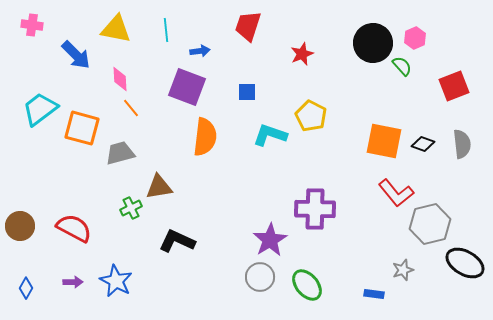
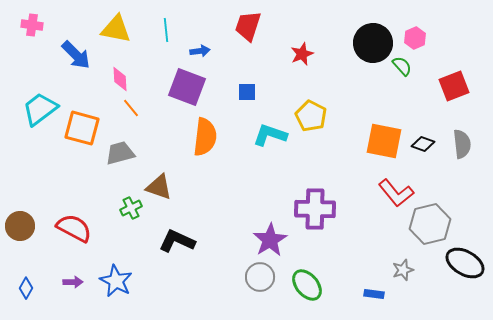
brown triangle at (159, 187): rotated 28 degrees clockwise
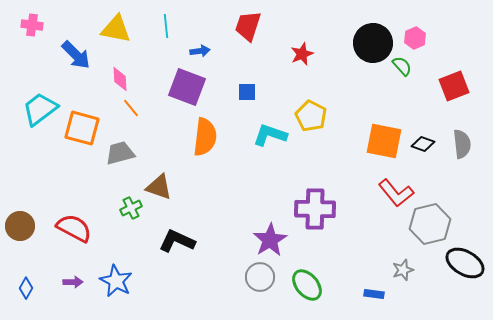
cyan line at (166, 30): moved 4 px up
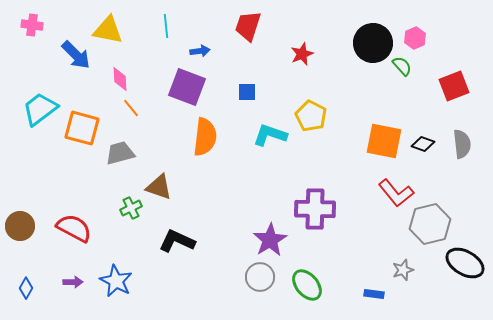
yellow triangle at (116, 29): moved 8 px left, 1 px down
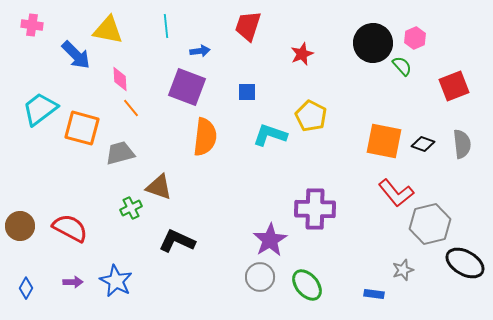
red semicircle at (74, 228): moved 4 px left
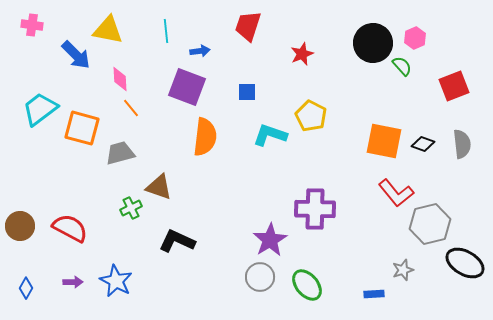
cyan line at (166, 26): moved 5 px down
blue rectangle at (374, 294): rotated 12 degrees counterclockwise
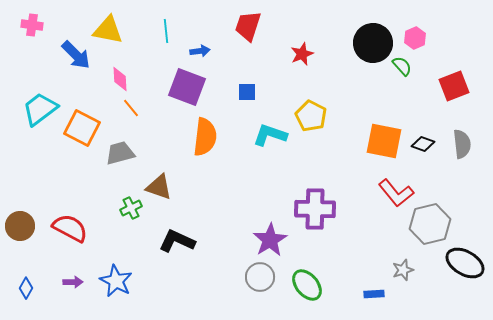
orange square at (82, 128): rotated 12 degrees clockwise
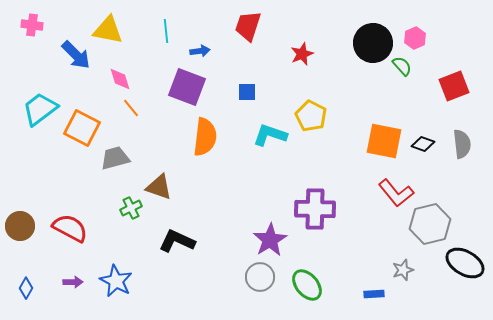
pink diamond at (120, 79): rotated 15 degrees counterclockwise
gray trapezoid at (120, 153): moved 5 px left, 5 px down
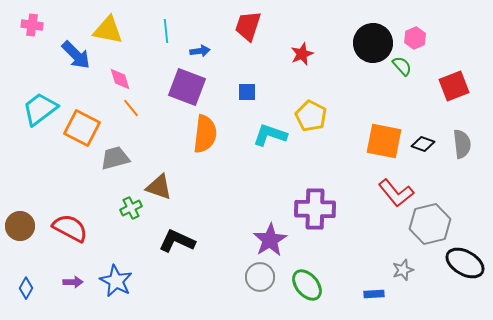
orange semicircle at (205, 137): moved 3 px up
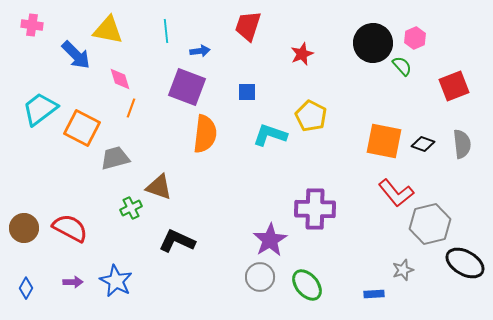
orange line at (131, 108): rotated 60 degrees clockwise
brown circle at (20, 226): moved 4 px right, 2 px down
